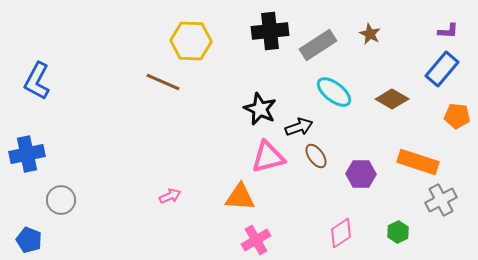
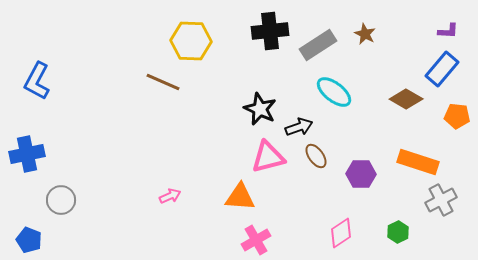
brown star: moved 5 px left
brown diamond: moved 14 px right
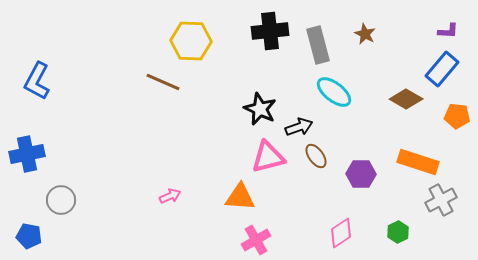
gray rectangle: rotated 72 degrees counterclockwise
blue pentagon: moved 4 px up; rotated 10 degrees counterclockwise
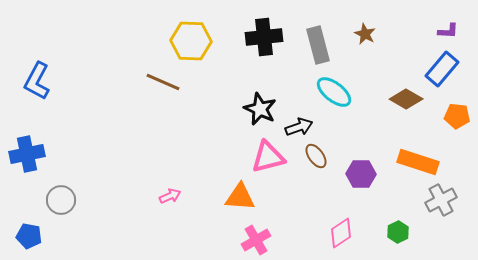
black cross: moved 6 px left, 6 px down
